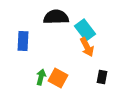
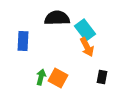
black semicircle: moved 1 px right, 1 px down
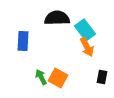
green arrow: rotated 42 degrees counterclockwise
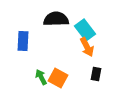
black semicircle: moved 1 px left, 1 px down
black rectangle: moved 6 px left, 3 px up
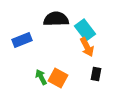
blue rectangle: moved 1 px left, 1 px up; rotated 66 degrees clockwise
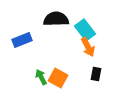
orange arrow: moved 1 px right
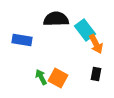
blue rectangle: rotated 30 degrees clockwise
orange arrow: moved 8 px right, 3 px up
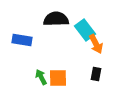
orange square: rotated 30 degrees counterclockwise
